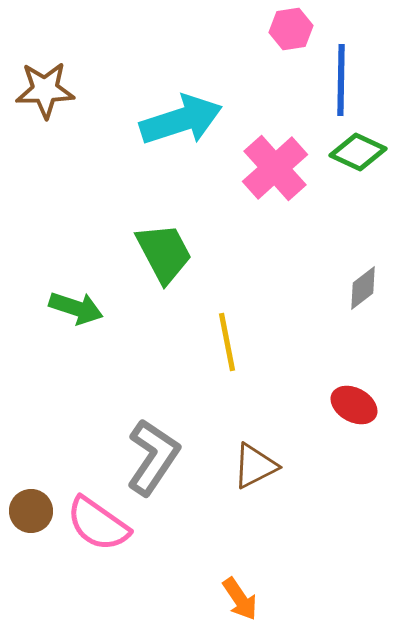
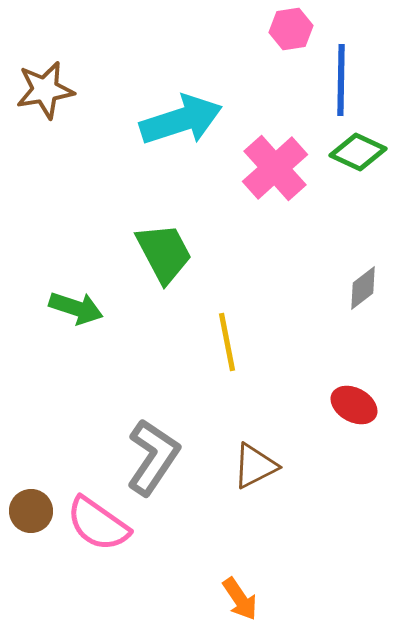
brown star: rotated 8 degrees counterclockwise
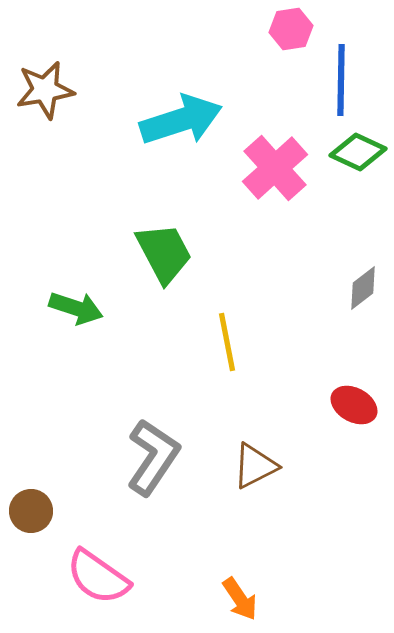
pink semicircle: moved 53 px down
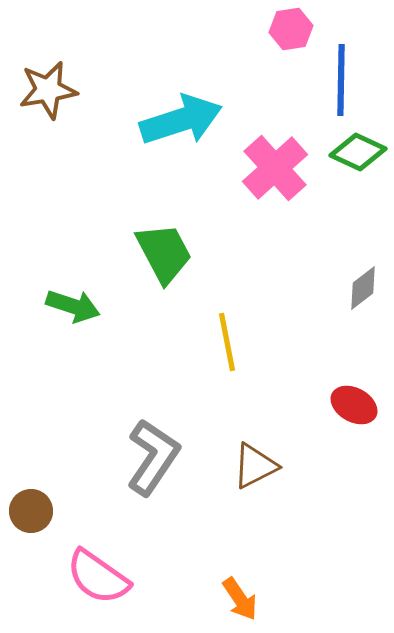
brown star: moved 3 px right
green arrow: moved 3 px left, 2 px up
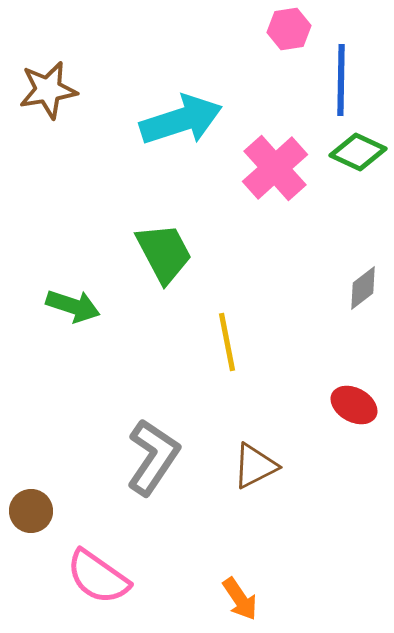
pink hexagon: moved 2 px left
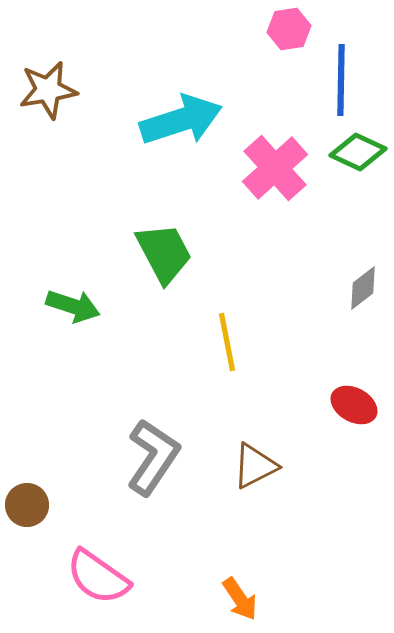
brown circle: moved 4 px left, 6 px up
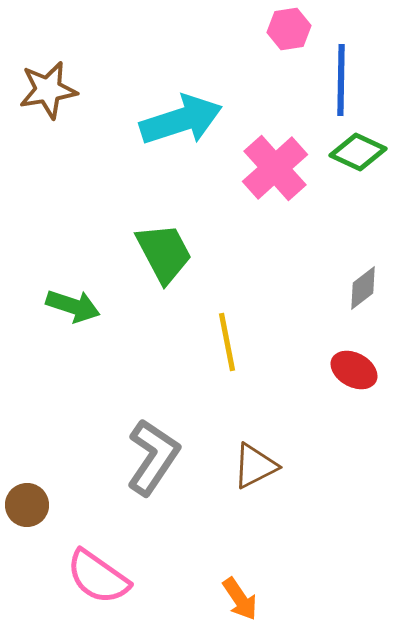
red ellipse: moved 35 px up
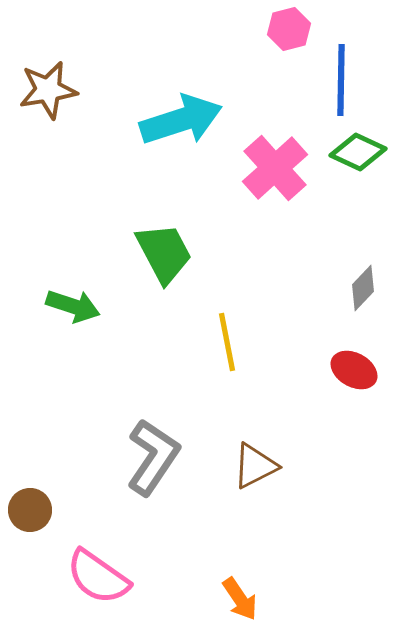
pink hexagon: rotated 6 degrees counterclockwise
gray diamond: rotated 9 degrees counterclockwise
brown circle: moved 3 px right, 5 px down
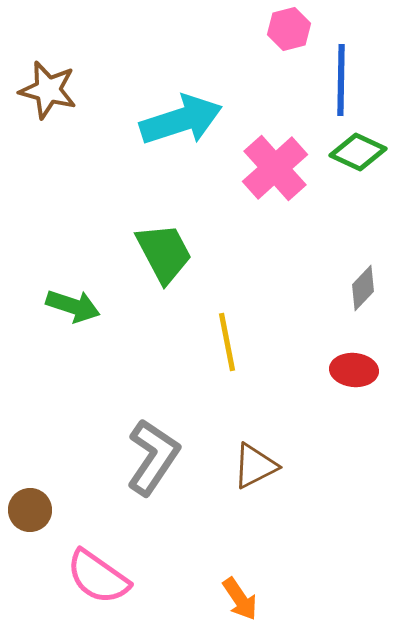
brown star: rotated 24 degrees clockwise
red ellipse: rotated 24 degrees counterclockwise
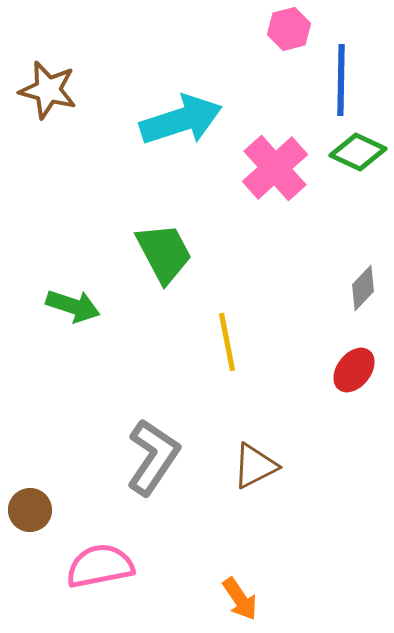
red ellipse: rotated 57 degrees counterclockwise
pink semicircle: moved 2 px right, 11 px up; rotated 134 degrees clockwise
